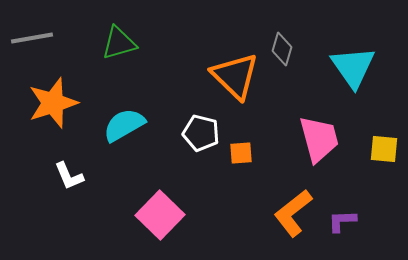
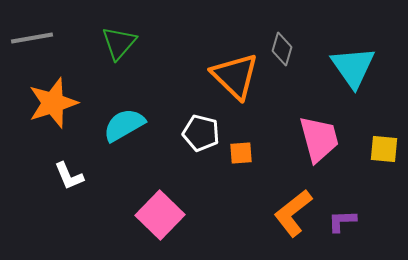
green triangle: rotated 33 degrees counterclockwise
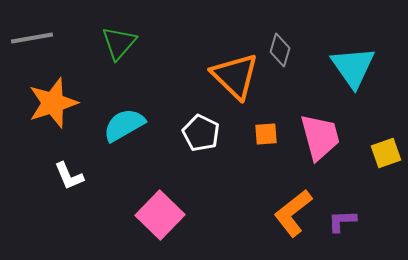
gray diamond: moved 2 px left, 1 px down
white pentagon: rotated 12 degrees clockwise
pink trapezoid: moved 1 px right, 2 px up
yellow square: moved 2 px right, 4 px down; rotated 24 degrees counterclockwise
orange square: moved 25 px right, 19 px up
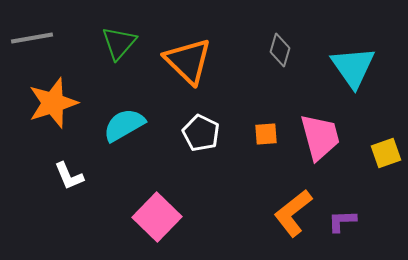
orange triangle: moved 47 px left, 15 px up
pink square: moved 3 px left, 2 px down
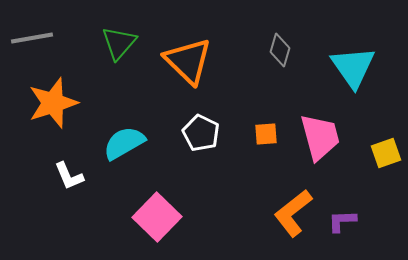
cyan semicircle: moved 18 px down
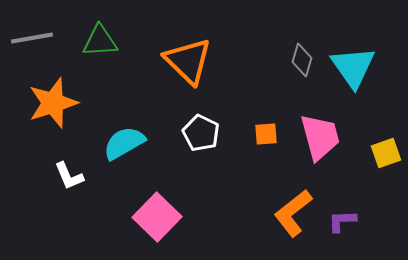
green triangle: moved 19 px left, 2 px up; rotated 45 degrees clockwise
gray diamond: moved 22 px right, 10 px down
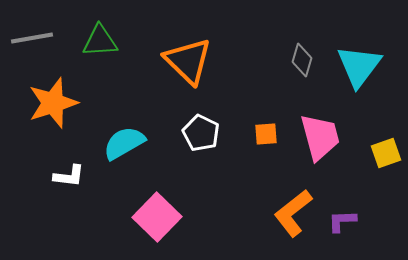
cyan triangle: moved 6 px right, 1 px up; rotated 12 degrees clockwise
white L-shape: rotated 60 degrees counterclockwise
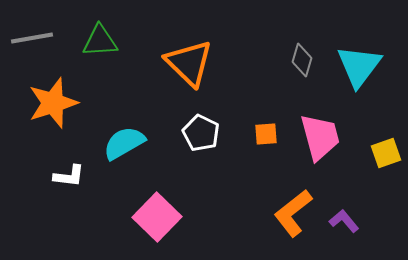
orange triangle: moved 1 px right, 2 px down
purple L-shape: moved 2 px right; rotated 52 degrees clockwise
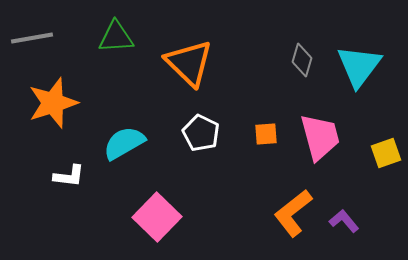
green triangle: moved 16 px right, 4 px up
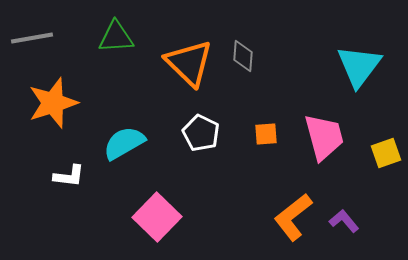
gray diamond: moved 59 px left, 4 px up; rotated 12 degrees counterclockwise
pink trapezoid: moved 4 px right
orange L-shape: moved 4 px down
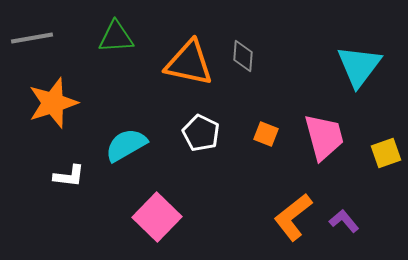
orange triangle: rotated 32 degrees counterclockwise
orange square: rotated 25 degrees clockwise
cyan semicircle: moved 2 px right, 2 px down
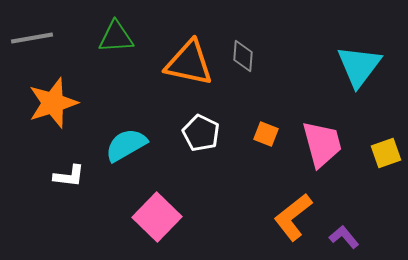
pink trapezoid: moved 2 px left, 7 px down
purple L-shape: moved 16 px down
